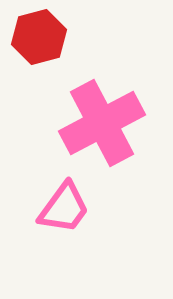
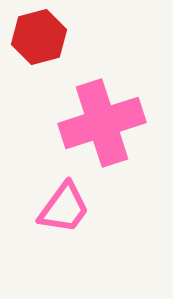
pink cross: rotated 10 degrees clockwise
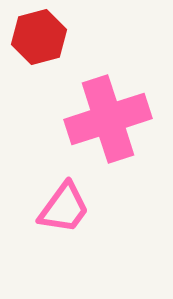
pink cross: moved 6 px right, 4 px up
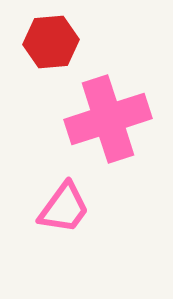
red hexagon: moved 12 px right, 5 px down; rotated 10 degrees clockwise
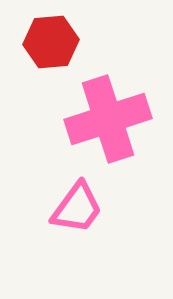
pink trapezoid: moved 13 px right
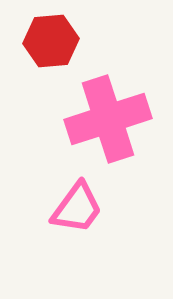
red hexagon: moved 1 px up
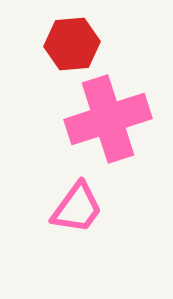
red hexagon: moved 21 px right, 3 px down
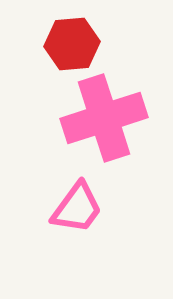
pink cross: moved 4 px left, 1 px up
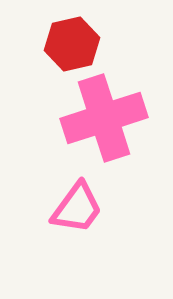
red hexagon: rotated 8 degrees counterclockwise
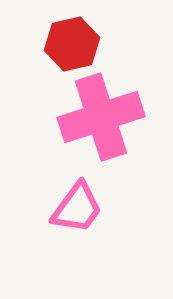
pink cross: moved 3 px left, 1 px up
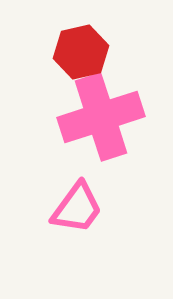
red hexagon: moved 9 px right, 8 px down
